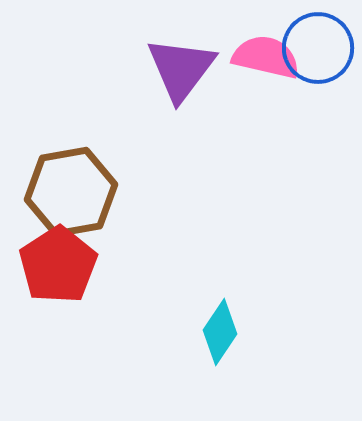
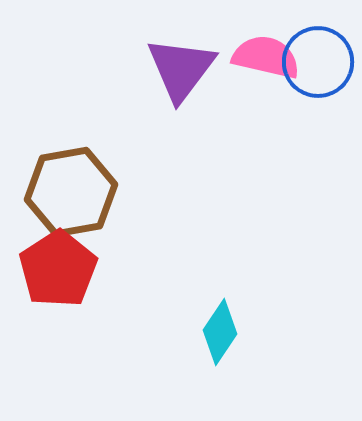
blue circle: moved 14 px down
red pentagon: moved 4 px down
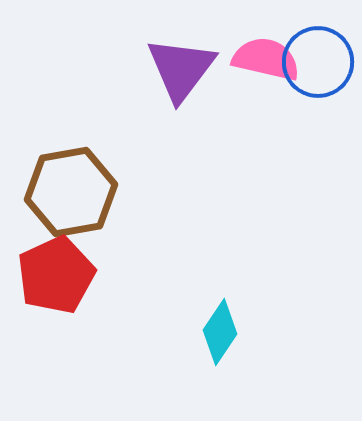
pink semicircle: moved 2 px down
red pentagon: moved 2 px left, 6 px down; rotated 8 degrees clockwise
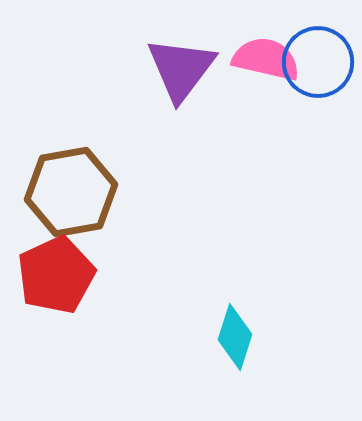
cyan diamond: moved 15 px right, 5 px down; rotated 16 degrees counterclockwise
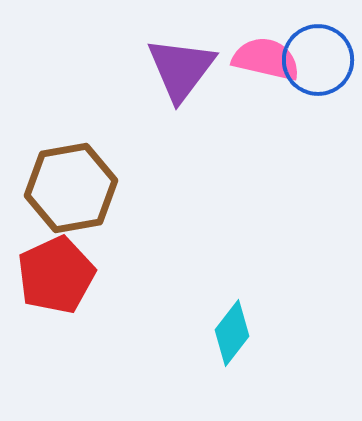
blue circle: moved 2 px up
brown hexagon: moved 4 px up
cyan diamond: moved 3 px left, 4 px up; rotated 20 degrees clockwise
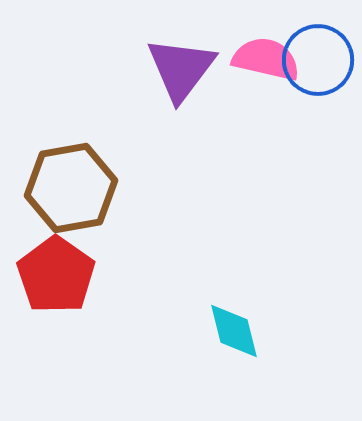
red pentagon: rotated 12 degrees counterclockwise
cyan diamond: moved 2 px right, 2 px up; rotated 52 degrees counterclockwise
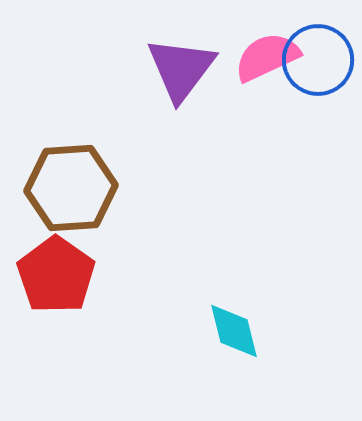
pink semicircle: moved 1 px right, 2 px up; rotated 38 degrees counterclockwise
brown hexagon: rotated 6 degrees clockwise
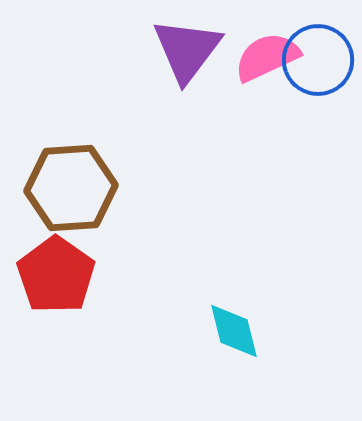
purple triangle: moved 6 px right, 19 px up
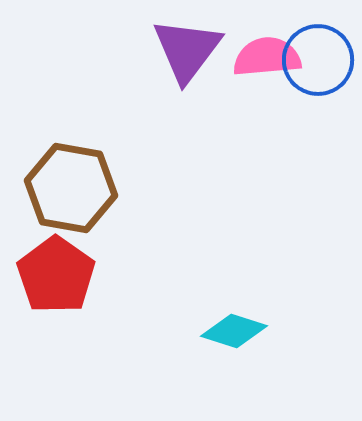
pink semicircle: rotated 20 degrees clockwise
brown hexagon: rotated 14 degrees clockwise
cyan diamond: rotated 58 degrees counterclockwise
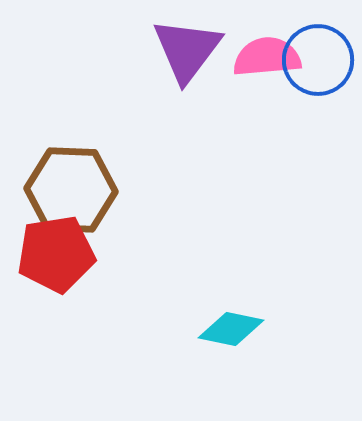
brown hexagon: moved 2 px down; rotated 8 degrees counterclockwise
red pentagon: moved 21 px up; rotated 28 degrees clockwise
cyan diamond: moved 3 px left, 2 px up; rotated 6 degrees counterclockwise
